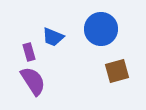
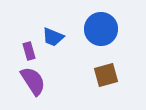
purple rectangle: moved 1 px up
brown square: moved 11 px left, 4 px down
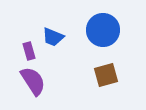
blue circle: moved 2 px right, 1 px down
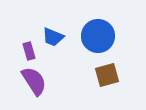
blue circle: moved 5 px left, 6 px down
brown square: moved 1 px right
purple semicircle: moved 1 px right
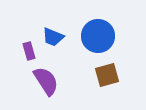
purple semicircle: moved 12 px right
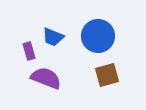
purple semicircle: moved 3 px up; rotated 36 degrees counterclockwise
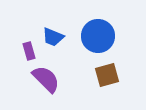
purple semicircle: moved 1 px down; rotated 24 degrees clockwise
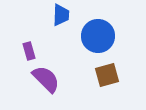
blue trapezoid: moved 8 px right, 22 px up; rotated 110 degrees counterclockwise
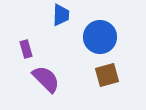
blue circle: moved 2 px right, 1 px down
purple rectangle: moved 3 px left, 2 px up
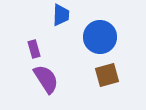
purple rectangle: moved 8 px right
purple semicircle: rotated 12 degrees clockwise
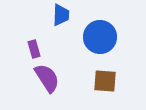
brown square: moved 2 px left, 6 px down; rotated 20 degrees clockwise
purple semicircle: moved 1 px right, 1 px up
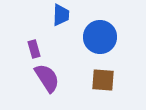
brown square: moved 2 px left, 1 px up
